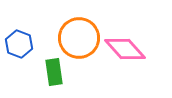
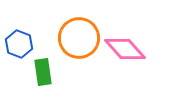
green rectangle: moved 11 px left
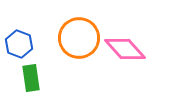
green rectangle: moved 12 px left, 6 px down
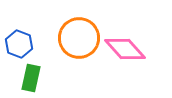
green rectangle: rotated 20 degrees clockwise
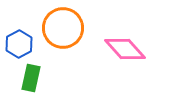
orange circle: moved 16 px left, 10 px up
blue hexagon: rotated 12 degrees clockwise
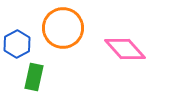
blue hexagon: moved 2 px left
green rectangle: moved 3 px right, 1 px up
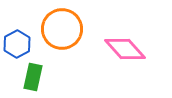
orange circle: moved 1 px left, 1 px down
green rectangle: moved 1 px left
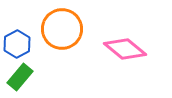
pink diamond: rotated 9 degrees counterclockwise
green rectangle: moved 13 px left; rotated 28 degrees clockwise
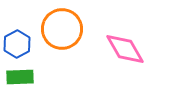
pink diamond: rotated 21 degrees clockwise
green rectangle: rotated 48 degrees clockwise
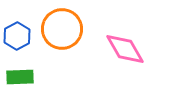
blue hexagon: moved 8 px up
